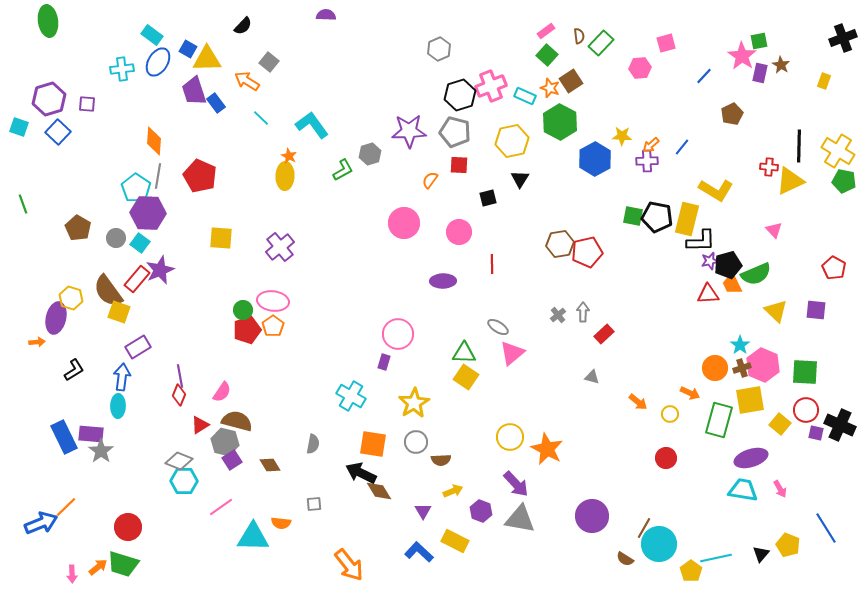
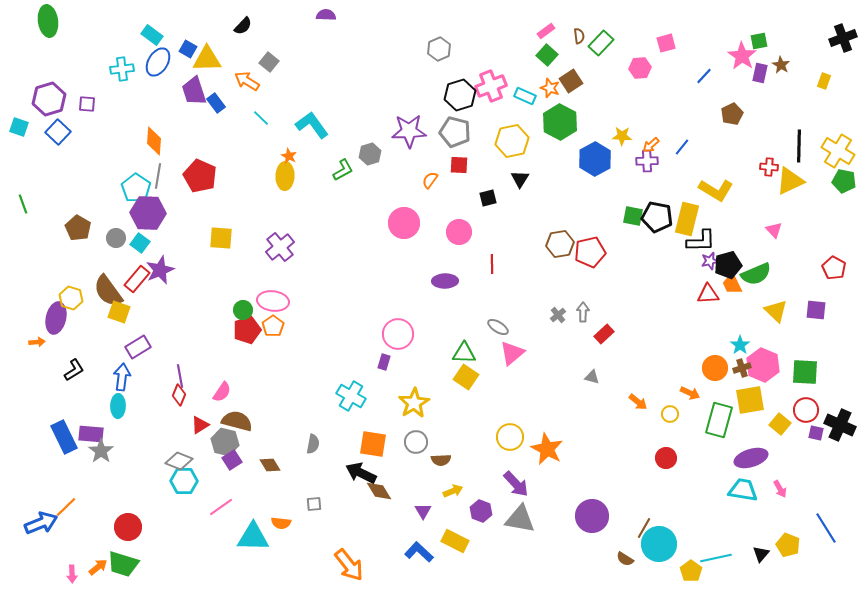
red pentagon at (587, 252): moved 3 px right
purple ellipse at (443, 281): moved 2 px right
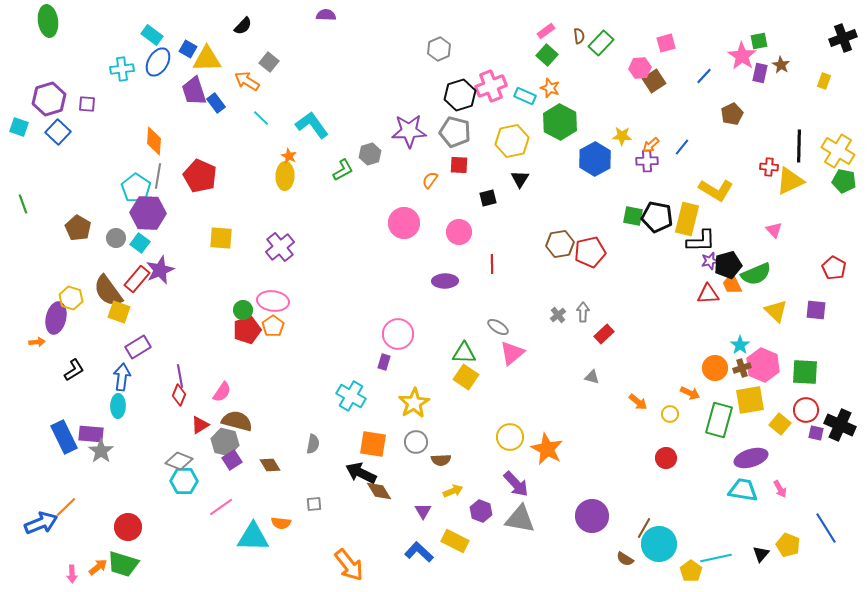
brown square at (571, 81): moved 83 px right
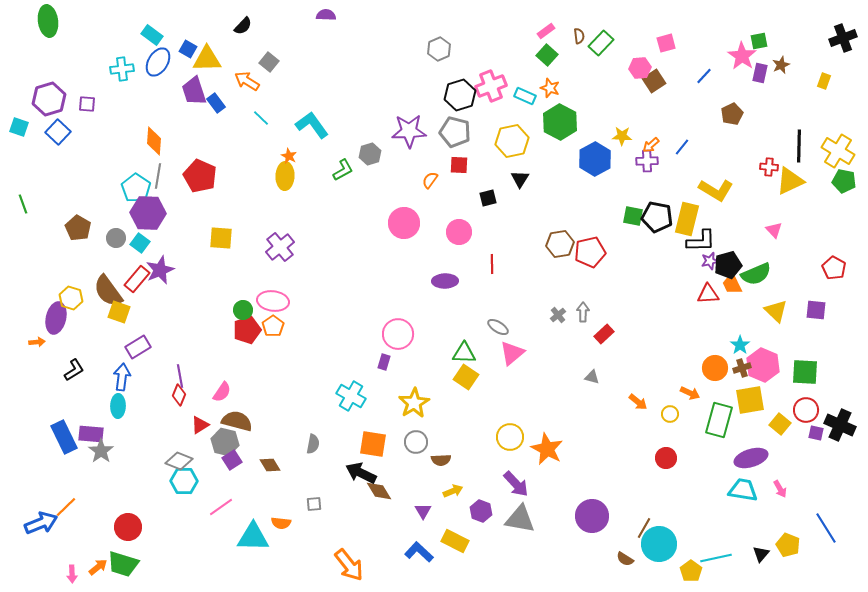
brown star at (781, 65): rotated 18 degrees clockwise
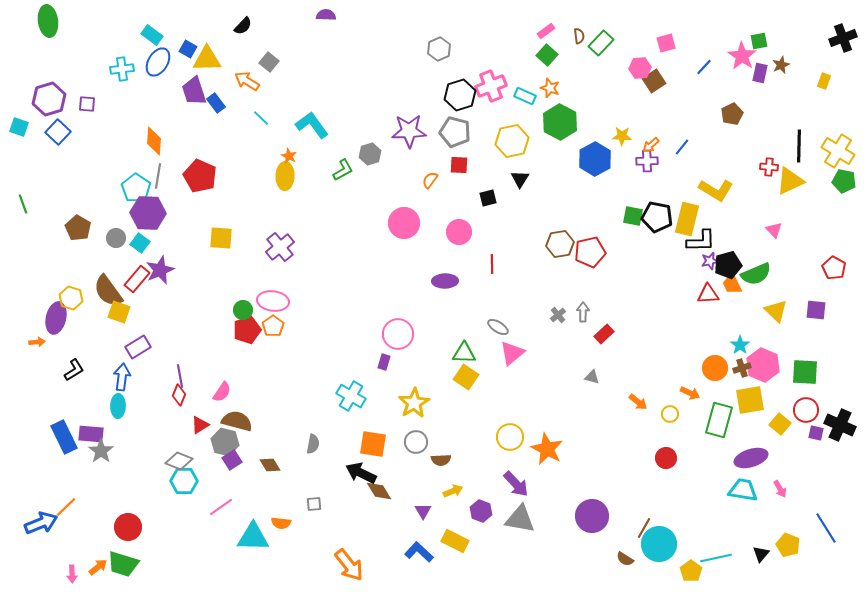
blue line at (704, 76): moved 9 px up
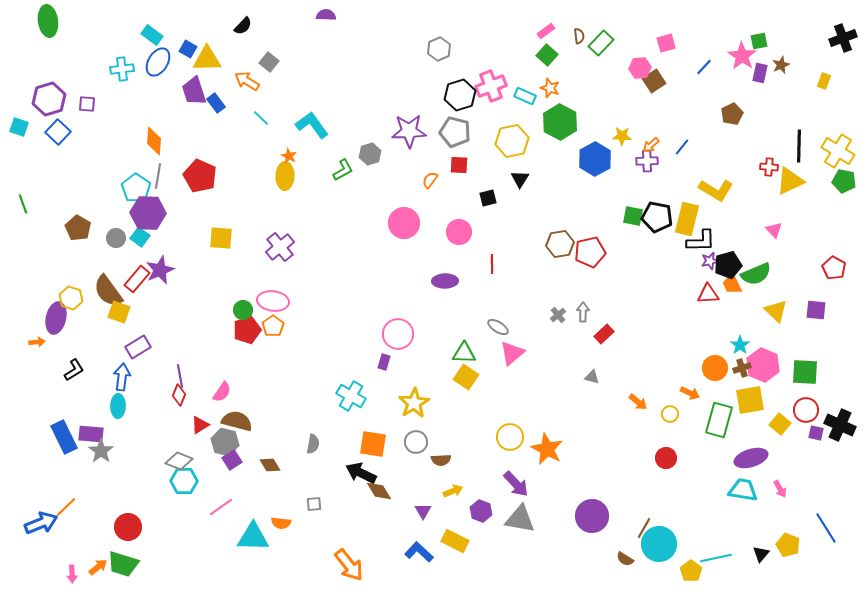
cyan square at (140, 243): moved 6 px up
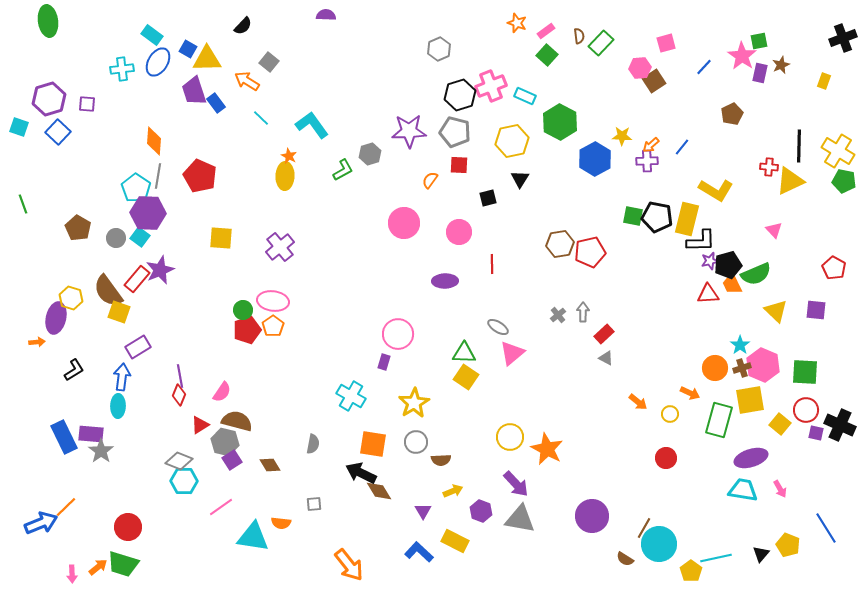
orange star at (550, 88): moved 33 px left, 65 px up
gray triangle at (592, 377): moved 14 px right, 19 px up; rotated 14 degrees clockwise
cyan triangle at (253, 537): rotated 8 degrees clockwise
